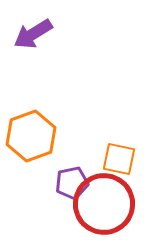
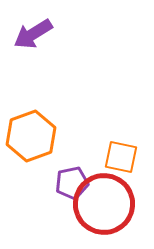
orange square: moved 2 px right, 2 px up
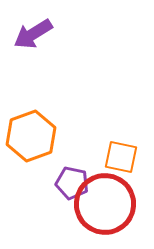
purple pentagon: rotated 24 degrees clockwise
red circle: moved 1 px right
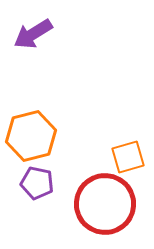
orange hexagon: rotated 6 degrees clockwise
orange square: moved 7 px right; rotated 28 degrees counterclockwise
purple pentagon: moved 35 px left
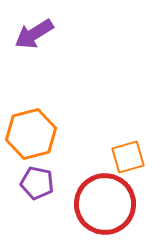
purple arrow: moved 1 px right
orange hexagon: moved 2 px up
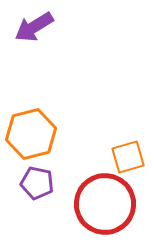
purple arrow: moved 7 px up
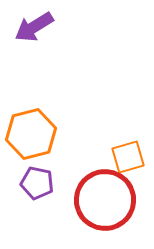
red circle: moved 4 px up
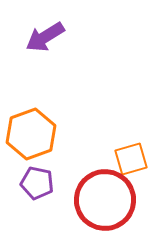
purple arrow: moved 11 px right, 10 px down
orange hexagon: rotated 6 degrees counterclockwise
orange square: moved 3 px right, 2 px down
